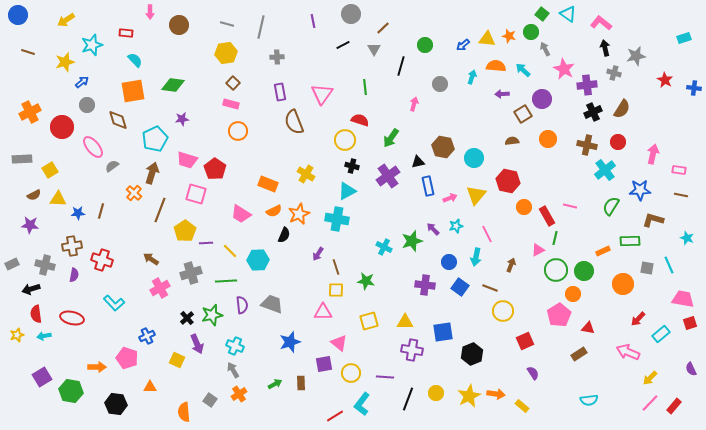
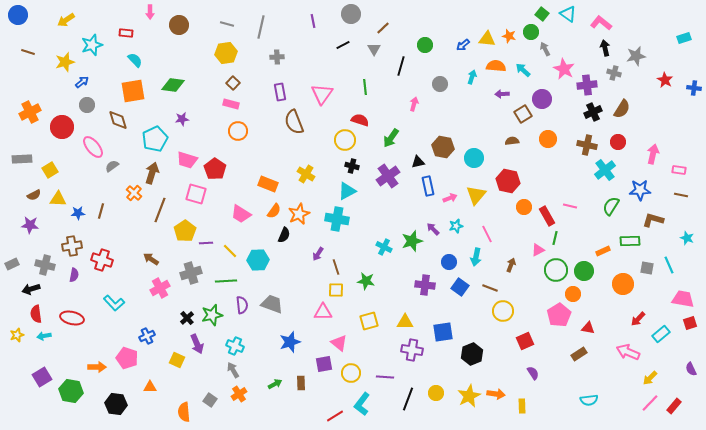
orange semicircle at (274, 211): rotated 28 degrees counterclockwise
yellow rectangle at (522, 406): rotated 48 degrees clockwise
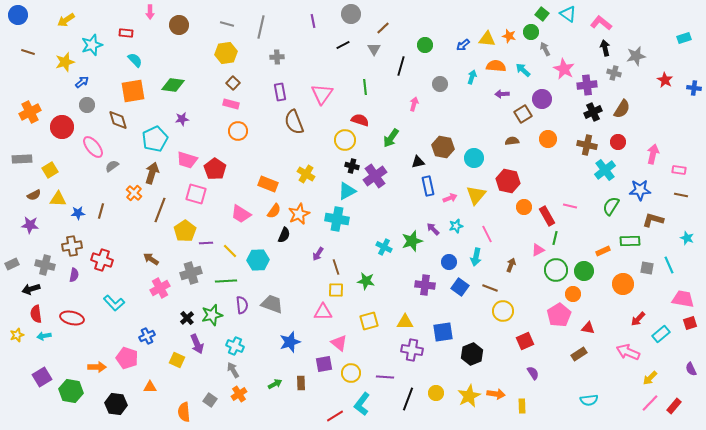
purple cross at (388, 176): moved 13 px left
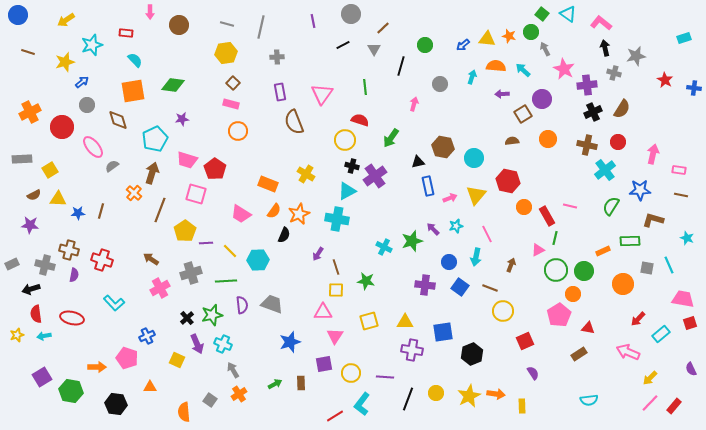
brown cross at (72, 246): moved 3 px left, 4 px down; rotated 24 degrees clockwise
pink triangle at (339, 343): moved 4 px left, 7 px up; rotated 24 degrees clockwise
cyan cross at (235, 346): moved 12 px left, 2 px up
